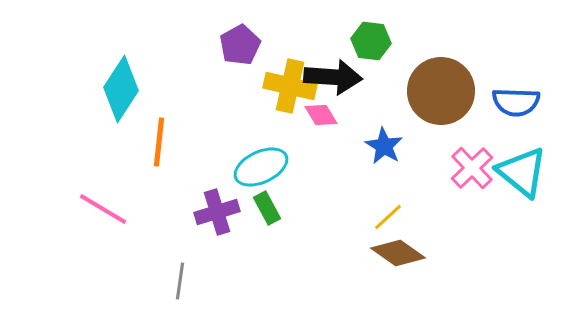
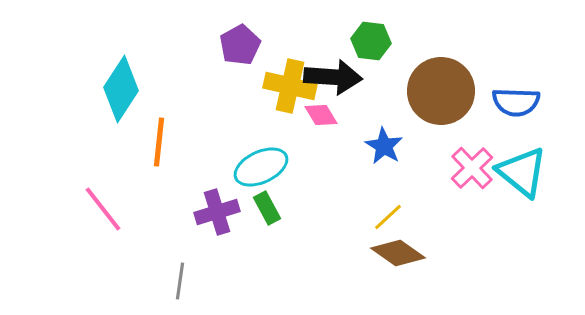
pink line: rotated 21 degrees clockwise
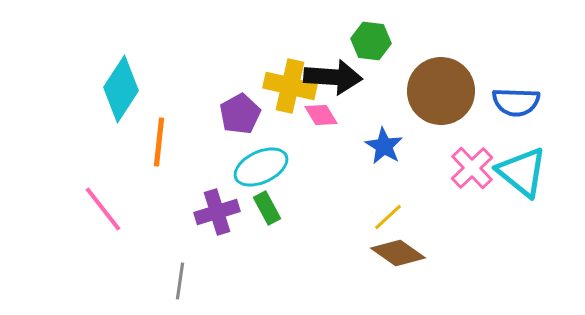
purple pentagon: moved 69 px down
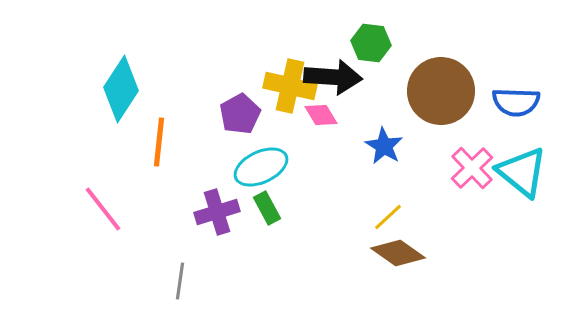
green hexagon: moved 2 px down
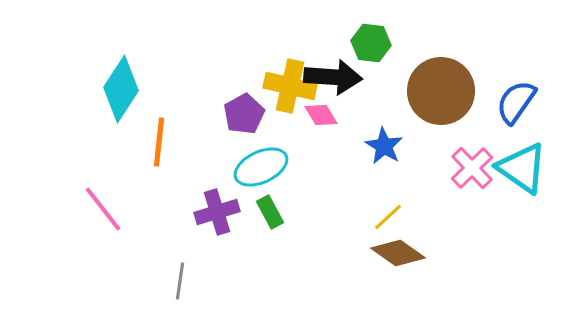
blue semicircle: rotated 123 degrees clockwise
purple pentagon: moved 4 px right
cyan triangle: moved 4 px up; rotated 4 degrees counterclockwise
green rectangle: moved 3 px right, 4 px down
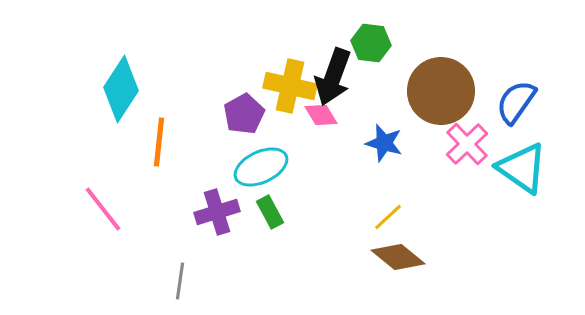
black arrow: rotated 106 degrees clockwise
blue star: moved 3 px up; rotated 15 degrees counterclockwise
pink cross: moved 5 px left, 24 px up
brown diamond: moved 4 px down; rotated 4 degrees clockwise
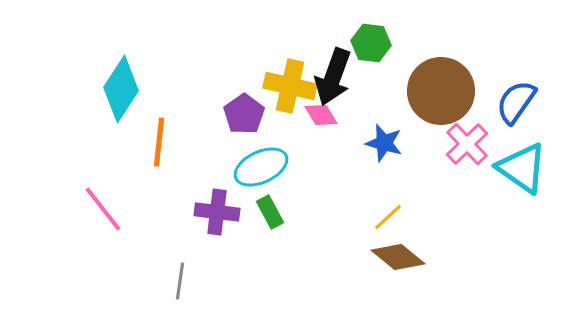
purple pentagon: rotated 6 degrees counterclockwise
purple cross: rotated 24 degrees clockwise
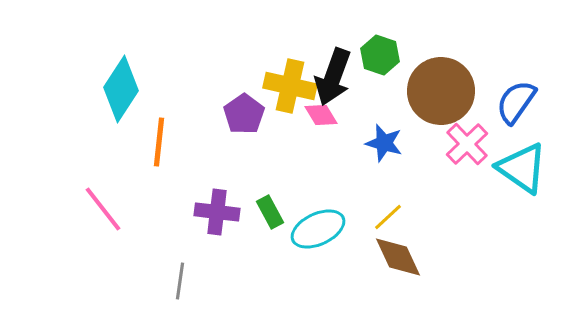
green hexagon: moved 9 px right, 12 px down; rotated 12 degrees clockwise
cyan ellipse: moved 57 px right, 62 px down
brown diamond: rotated 26 degrees clockwise
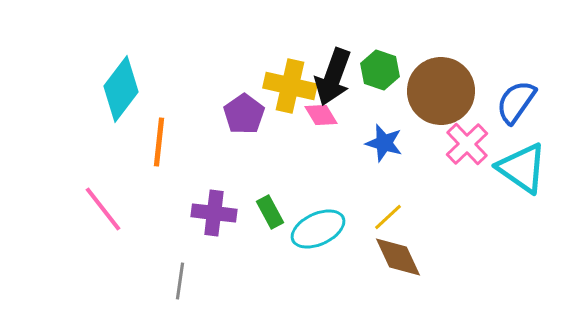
green hexagon: moved 15 px down
cyan diamond: rotated 4 degrees clockwise
purple cross: moved 3 px left, 1 px down
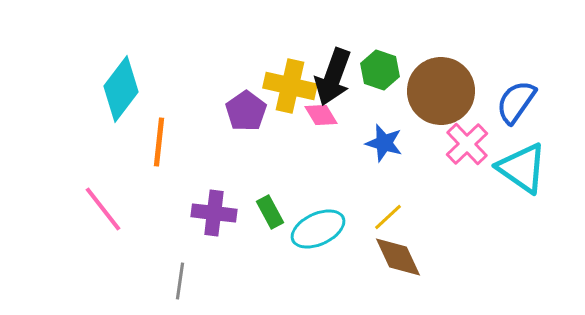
purple pentagon: moved 2 px right, 3 px up
